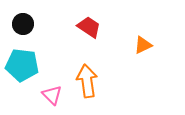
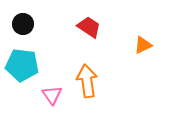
pink triangle: rotated 10 degrees clockwise
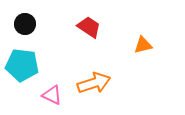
black circle: moved 2 px right
orange triangle: rotated 12 degrees clockwise
orange arrow: moved 7 px right, 2 px down; rotated 80 degrees clockwise
pink triangle: rotated 30 degrees counterclockwise
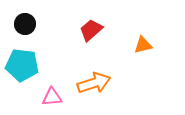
red trapezoid: moved 2 px right, 3 px down; rotated 75 degrees counterclockwise
pink triangle: moved 2 px down; rotated 30 degrees counterclockwise
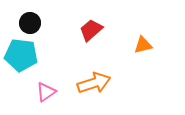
black circle: moved 5 px right, 1 px up
cyan pentagon: moved 1 px left, 10 px up
pink triangle: moved 6 px left, 5 px up; rotated 30 degrees counterclockwise
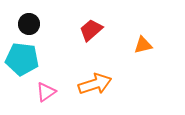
black circle: moved 1 px left, 1 px down
cyan pentagon: moved 1 px right, 4 px down
orange arrow: moved 1 px right, 1 px down
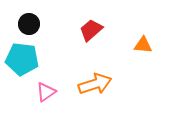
orange triangle: rotated 18 degrees clockwise
